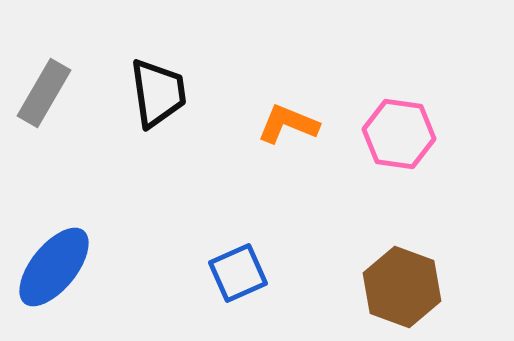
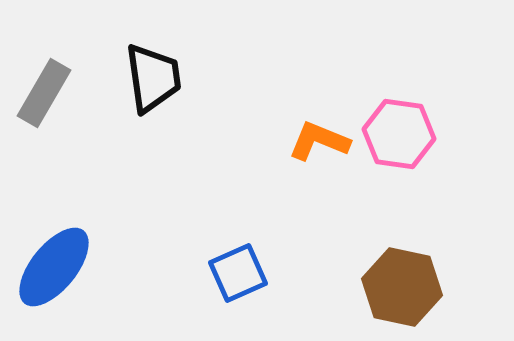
black trapezoid: moved 5 px left, 15 px up
orange L-shape: moved 31 px right, 17 px down
brown hexagon: rotated 8 degrees counterclockwise
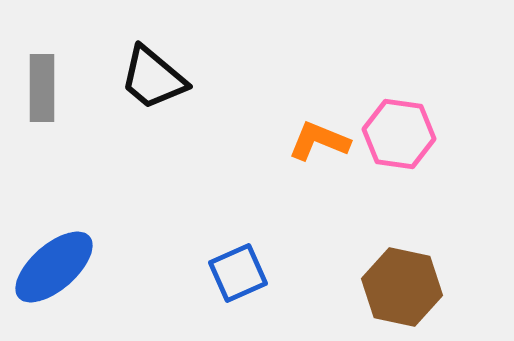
black trapezoid: rotated 138 degrees clockwise
gray rectangle: moved 2 px left, 5 px up; rotated 30 degrees counterclockwise
blue ellipse: rotated 10 degrees clockwise
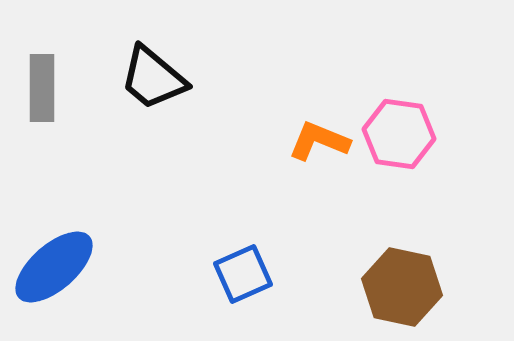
blue square: moved 5 px right, 1 px down
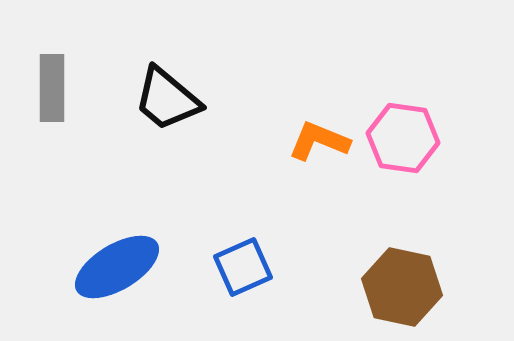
black trapezoid: moved 14 px right, 21 px down
gray rectangle: moved 10 px right
pink hexagon: moved 4 px right, 4 px down
blue ellipse: moved 63 px right; rotated 10 degrees clockwise
blue square: moved 7 px up
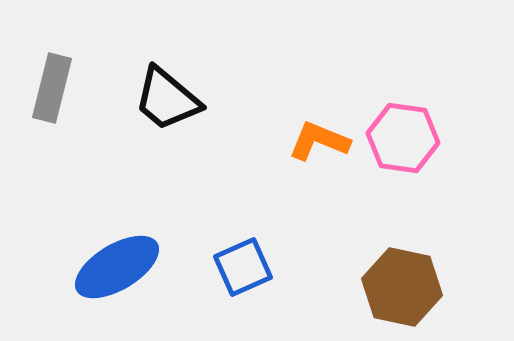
gray rectangle: rotated 14 degrees clockwise
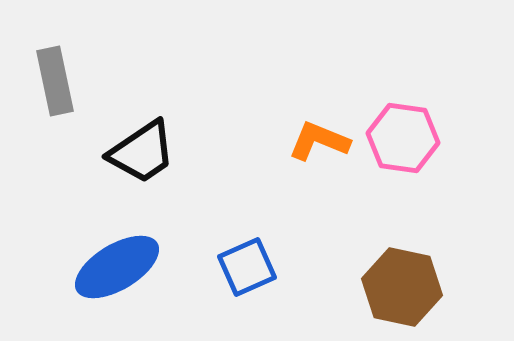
gray rectangle: moved 3 px right, 7 px up; rotated 26 degrees counterclockwise
black trapezoid: moved 25 px left, 53 px down; rotated 74 degrees counterclockwise
blue square: moved 4 px right
